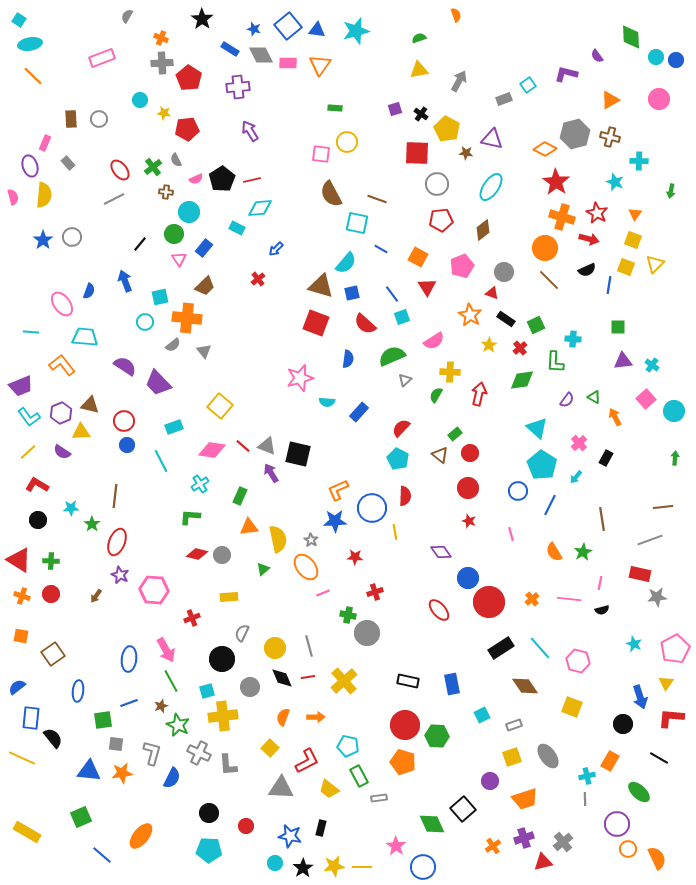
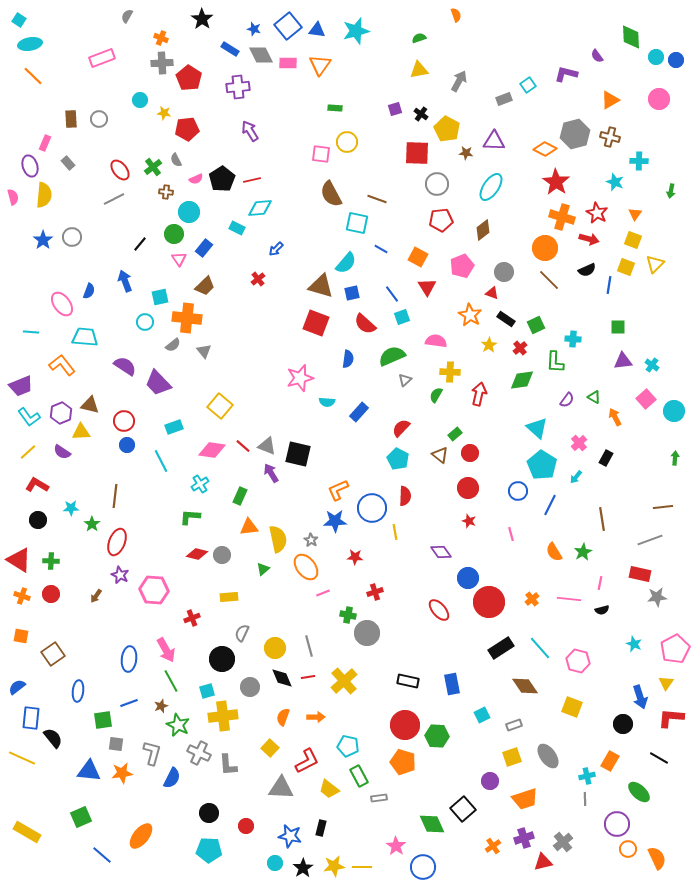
purple triangle at (492, 139): moved 2 px right, 2 px down; rotated 10 degrees counterclockwise
pink semicircle at (434, 341): moved 2 px right; rotated 140 degrees counterclockwise
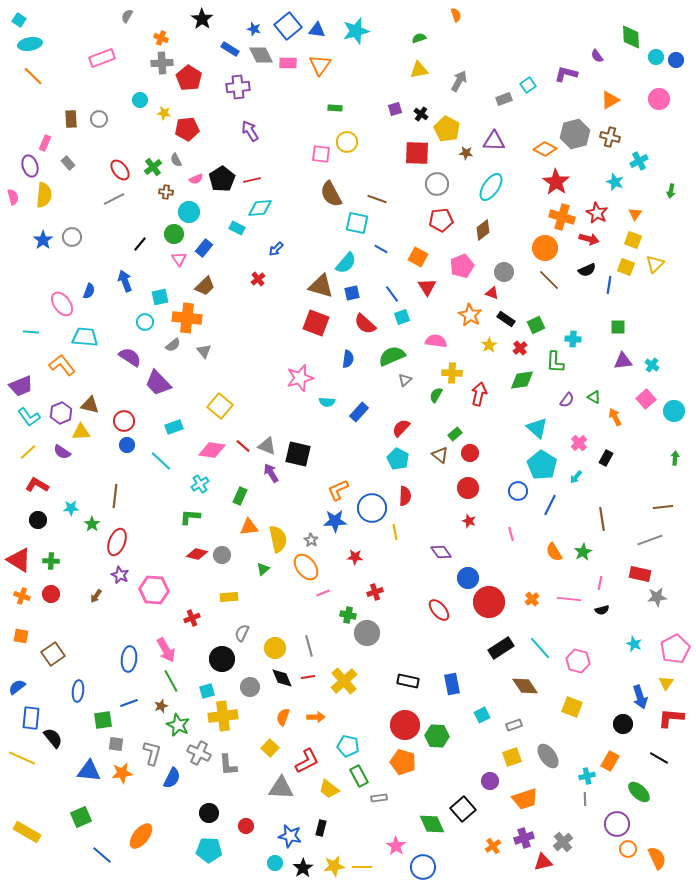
cyan cross at (639, 161): rotated 30 degrees counterclockwise
purple semicircle at (125, 366): moved 5 px right, 9 px up
yellow cross at (450, 372): moved 2 px right, 1 px down
cyan line at (161, 461): rotated 20 degrees counterclockwise
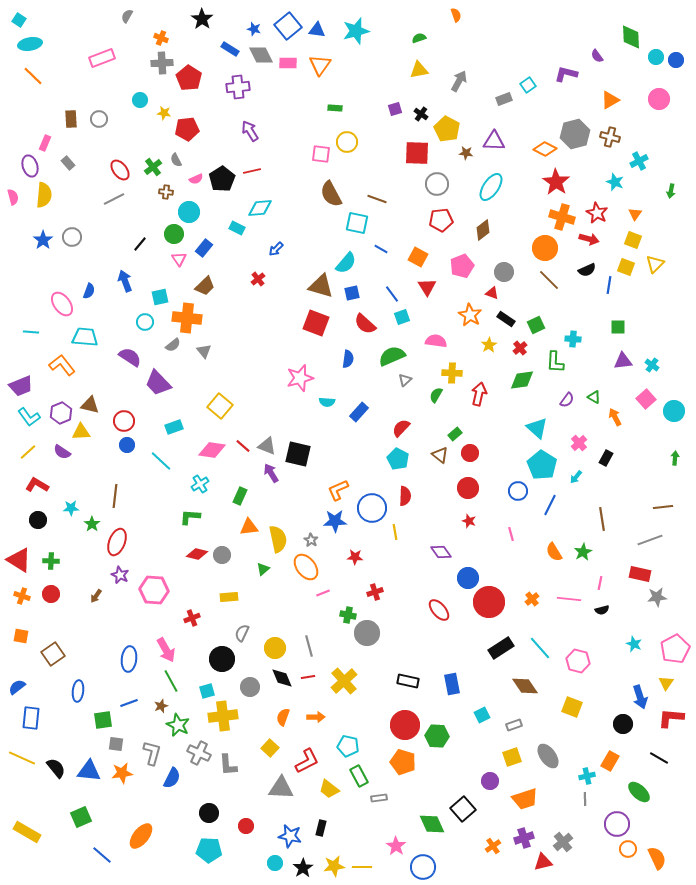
red line at (252, 180): moved 9 px up
black semicircle at (53, 738): moved 3 px right, 30 px down
